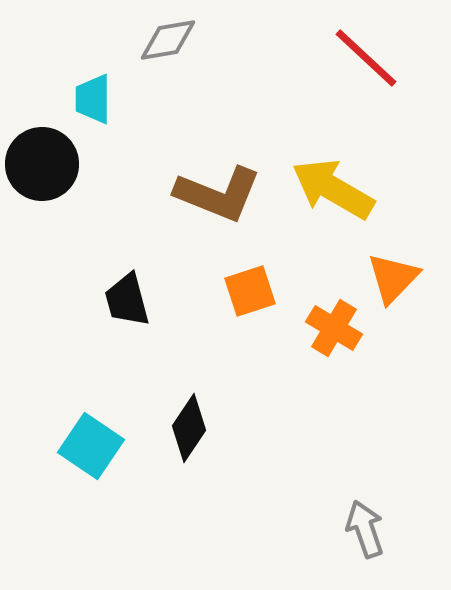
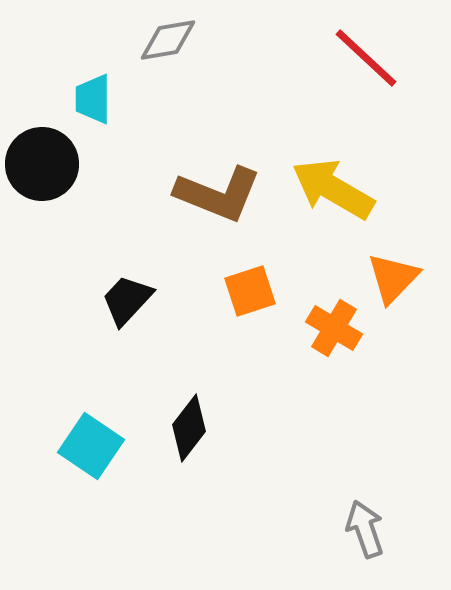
black trapezoid: rotated 58 degrees clockwise
black diamond: rotated 4 degrees clockwise
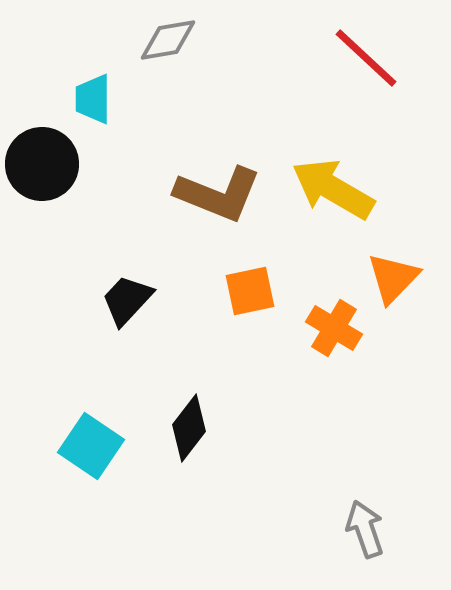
orange square: rotated 6 degrees clockwise
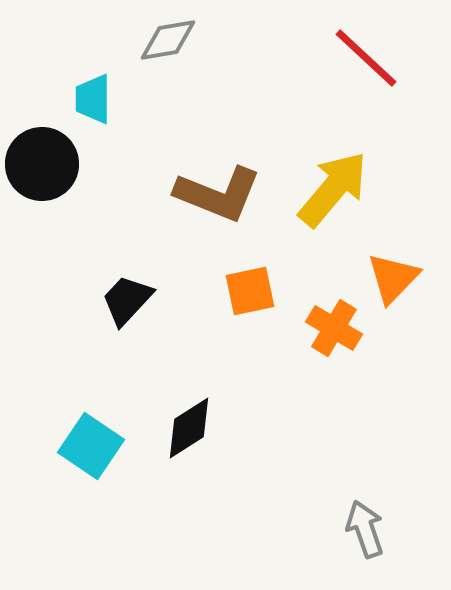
yellow arrow: rotated 100 degrees clockwise
black diamond: rotated 20 degrees clockwise
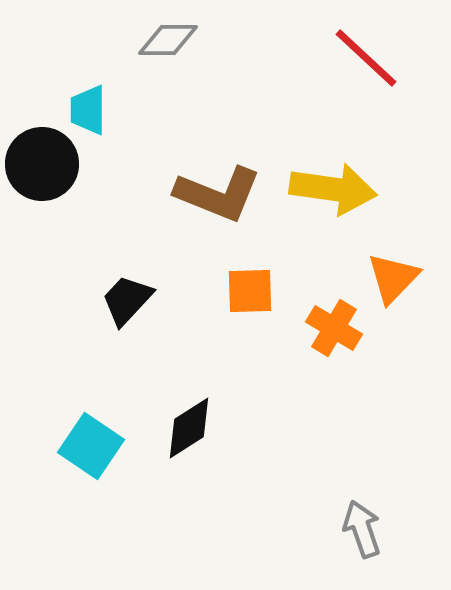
gray diamond: rotated 10 degrees clockwise
cyan trapezoid: moved 5 px left, 11 px down
yellow arrow: rotated 58 degrees clockwise
orange square: rotated 10 degrees clockwise
gray arrow: moved 3 px left
